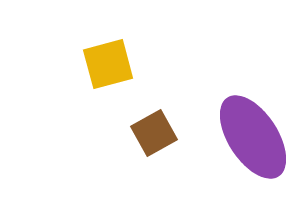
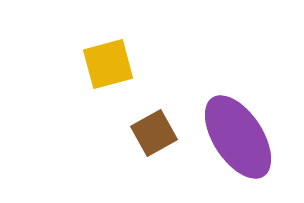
purple ellipse: moved 15 px left
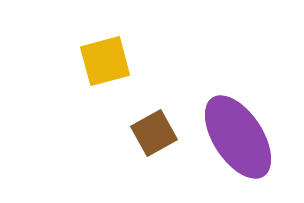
yellow square: moved 3 px left, 3 px up
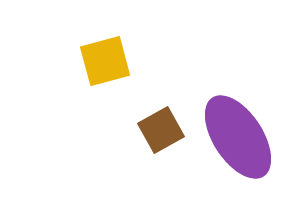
brown square: moved 7 px right, 3 px up
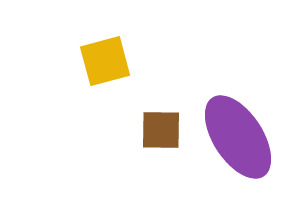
brown square: rotated 30 degrees clockwise
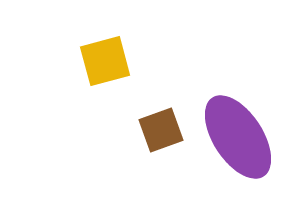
brown square: rotated 21 degrees counterclockwise
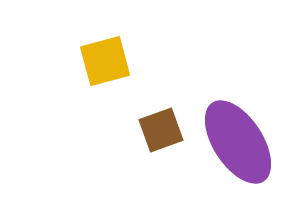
purple ellipse: moved 5 px down
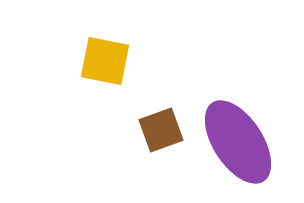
yellow square: rotated 26 degrees clockwise
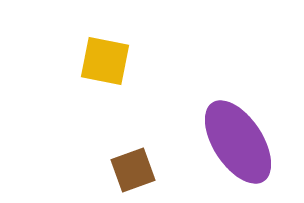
brown square: moved 28 px left, 40 px down
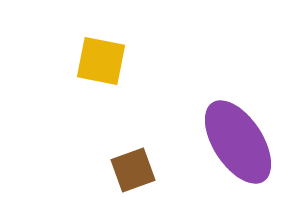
yellow square: moved 4 px left
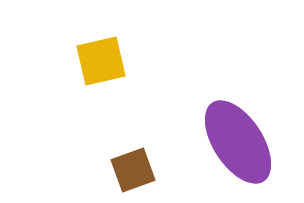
yellow square: rotated 24 degrees counterclockwise
